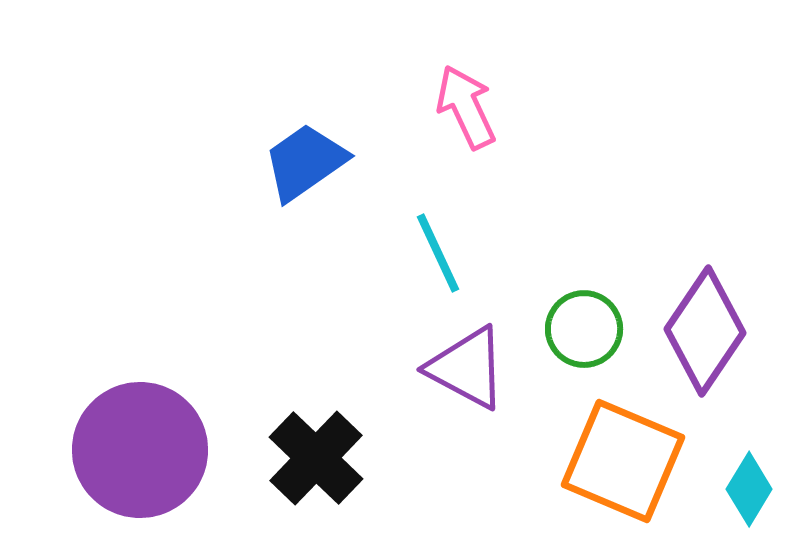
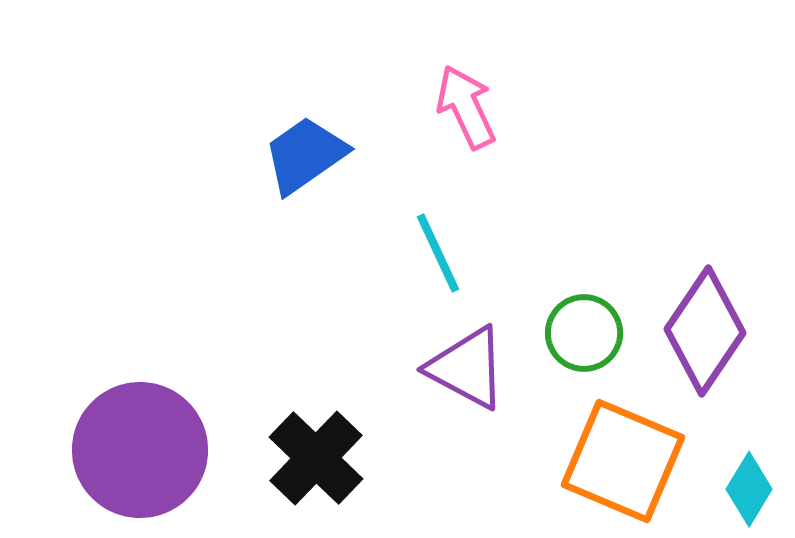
blue trapezoid: moved 7 px up
green circle: moved 4 px down
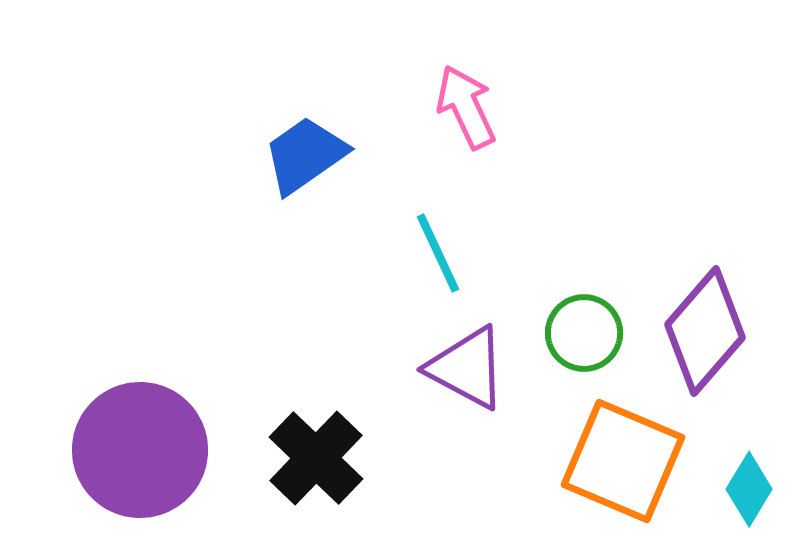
purple diamond: rotated 7 degrees clockwise
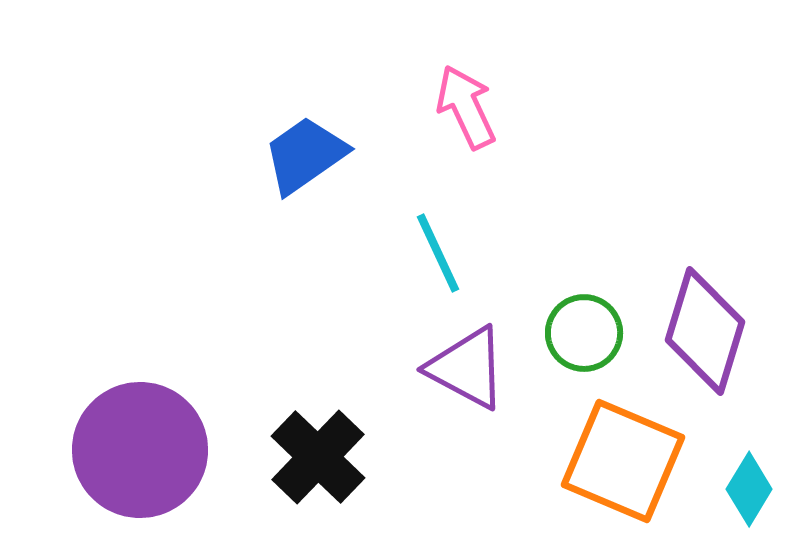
purple diamond: rotated 24 degrees counterclockwise
black cross: moved 2 px right, 1 px up
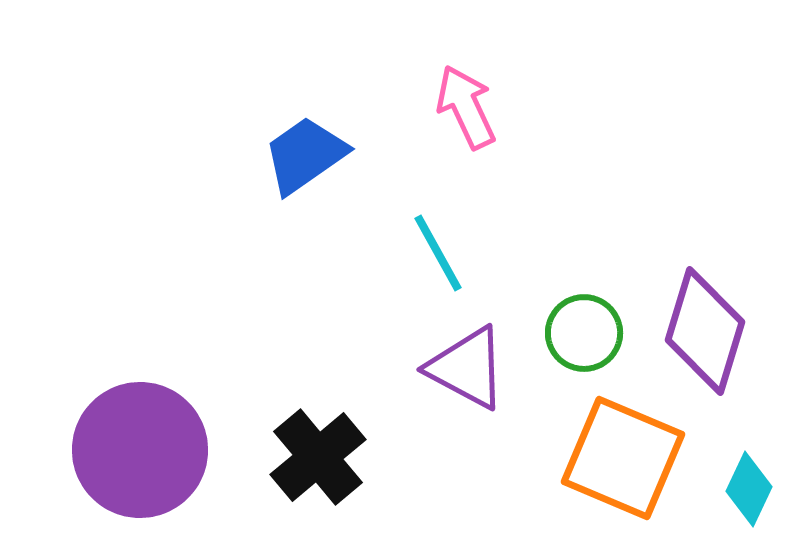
cyan line: rotated 4 degrees counterclockwise
black cross: rotated 6 degrees clockwise
orange square: moved 3 px up
cyan diamond: rotated 6 degrees counterclockwise
